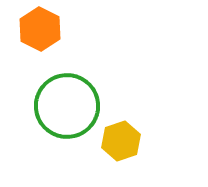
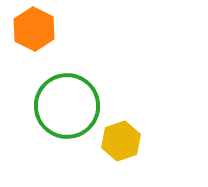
orange hexagon: moved 6 px left
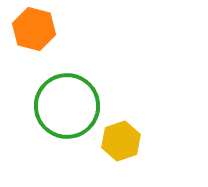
orange hexagon: rotated 12 degrees counterclockwise
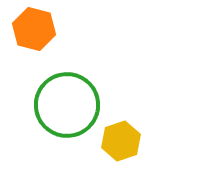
green circle: moved 1 px up
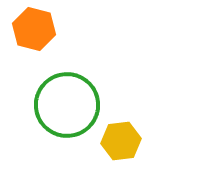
yellow hexagon: rotated 12 degrees clockwise
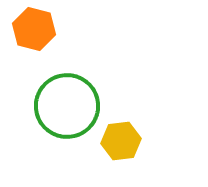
green circle: moved 1 px down
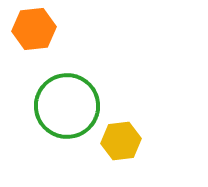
orange hexagon: rotated 21 degrees counterclockwise
